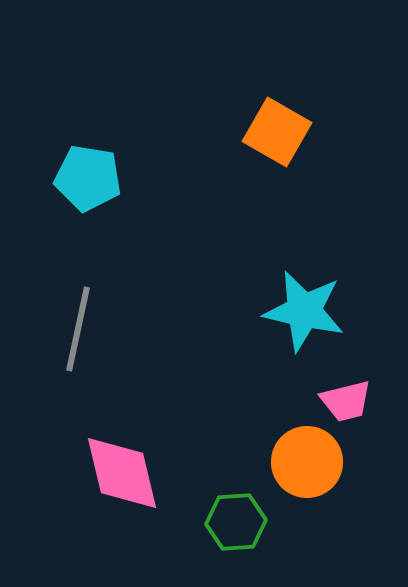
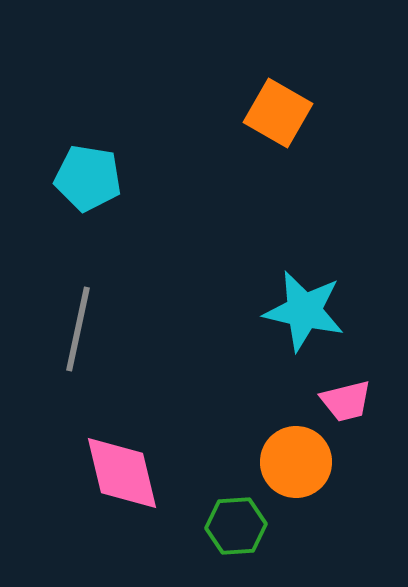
orange square: moved 1 px right, 19 px up
orange circle: moved 11 px left
green hexagon: moved 4 px down
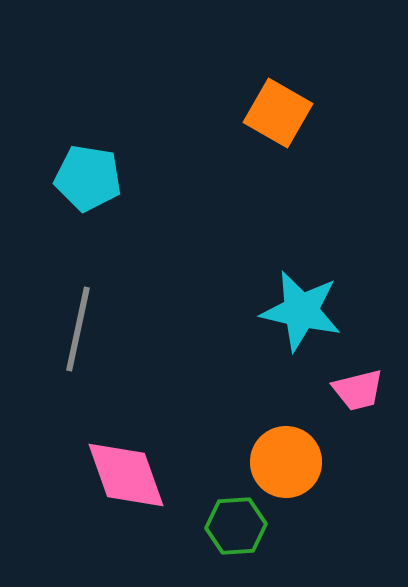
cyan star: moved 3 px left
pink trapezoid: moved 12 px right, 11 px up
orange circle: moved 10 px left
pink diamond: moved 4 px right, 2 px down; rotated 6 degrees counterclockwise
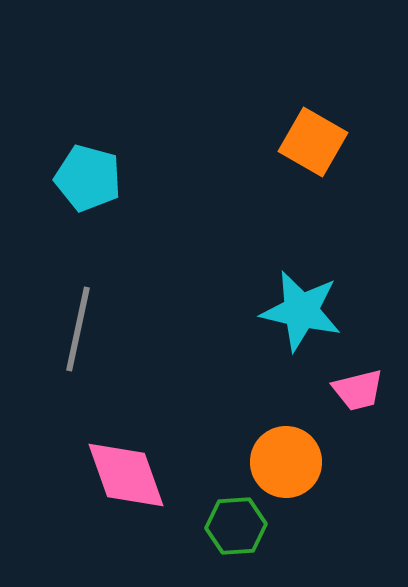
orange square: moved 35 px right, 29 px down
cyan pentagon: rotated 6 degrees clockwise
